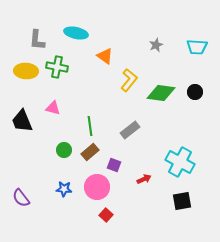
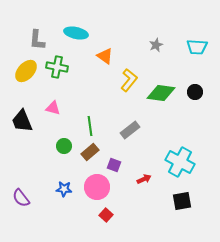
yellow ellipse: rotated 50 degrees counterclockwise
green circle: moved 4 px up
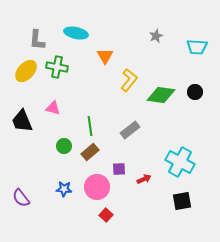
gray star: moved 9 px up
orange triangle: rotated 24 degrees clockwise
green diamond: moved 2 px down
purple square: moved 5 px right, 4 px down; rotated 24 degrees counterclockwise
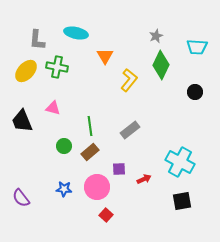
green diamond: moved 30 px up; rotated 72 degrees counterclockwise
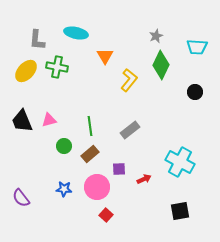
pink triangle: moved 4 px left, 12 px down; rotated 28 degrees counterclockwise
brown rectangle: moved 2 px down
black square: moved 2 px left, 10 px down
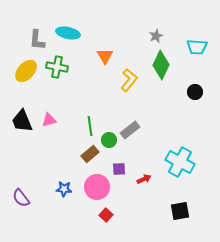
cyan ellipse: moved 8 px left
green circle: moved 45 px right, 6 px up
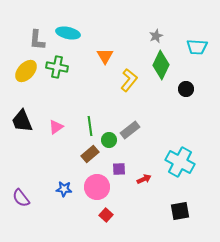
black circle: moved 9 px left, 3 px up
pink triangle: moved 7 px right, 7 px down; rotated 21 degrees counterclockwise
